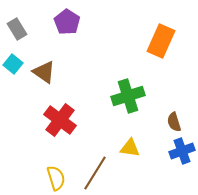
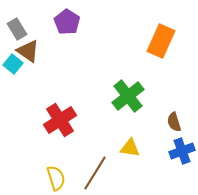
brown triangle: moved 16 px left, 21 px up
green cross: rotated 20 degrees counterclockwise
red cross: rotated 20 degrees clockwise
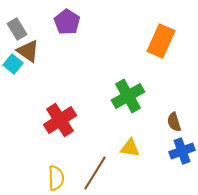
green cross: rotated 8 degrees clockwise
yellow semicircle: rotated 15 degrees clockwise
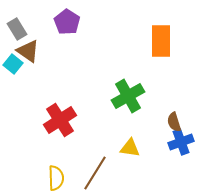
orange rectangle: rotated 24 degrees counterclockwise
blue cross: moved 1 px left, 9 px up
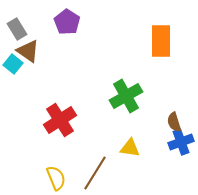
green cross: moved 2 px left
yellow semicircle: rotated 20 degrees counterclockwise
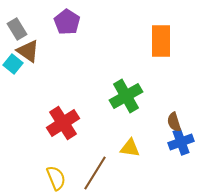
red cross: moved 3 px right, 3 px down
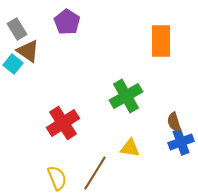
yellow semicircle: moved 1 px right
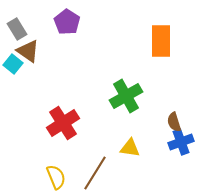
yellow semicircle: moved 1 px left, 1 px up
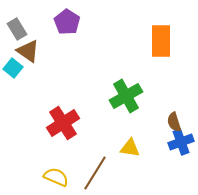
cyan square: moved 4 px down
yellow semicircle: rotated 45 degrees counterclockwise
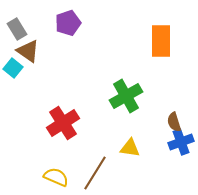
purple pentagon: moved 1 px right, 1 px down; rotated 20 degrees clockwise
